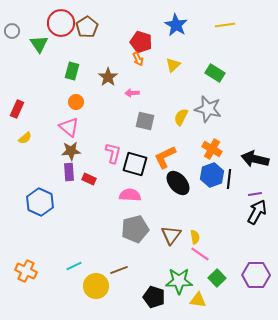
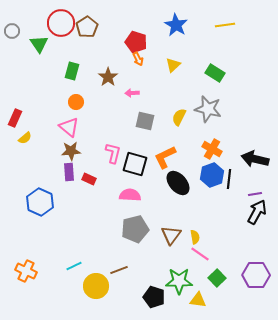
red pentagon at (141, 42): moved 5 px left
red rectangle at (17, 109): moved 2 px left, 9 px down
yellow semicircle at (181, 117): moved 2 px left
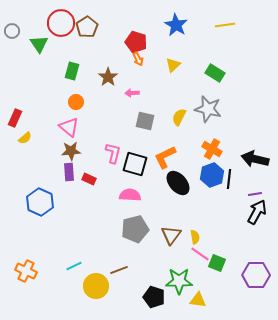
green square at (217, 278): moved 15 px up; rotated 24 degrees counterclockwise
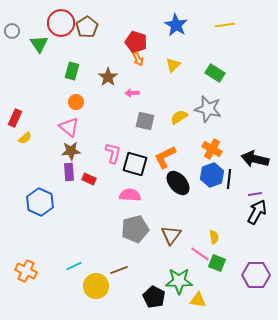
yellow semicircle at (179, 117): rotated 30 degrees clockwise
yellow semicircle at (195, 237): moved 19 px right
black pentagon at (154, 297): rotated 10 degrees clockwise
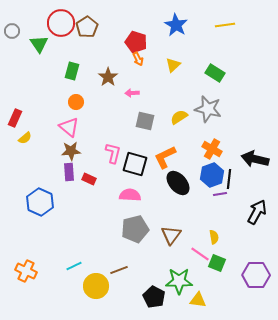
purple line at (255, 194): moved 35 px left
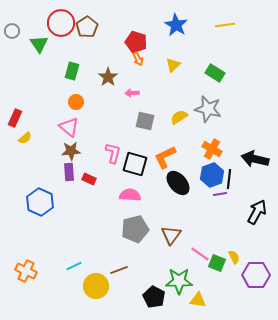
yellow semicircle at (214, 237): moved 20 px right, 20 px down; rotated 16 degrees counterclockwise
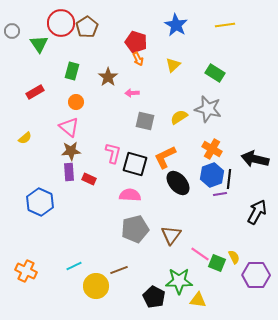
red rectangle at (15, 118): moved 20 px right, 26 px up; rotated 36 degrees clockwise
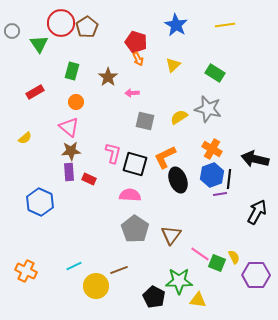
black ellipse at (178, 183): moved 3 px up; rotated 20 degrees clockwise
gray pentagon at (135, 229): rotated 24 degrees counterclockwise
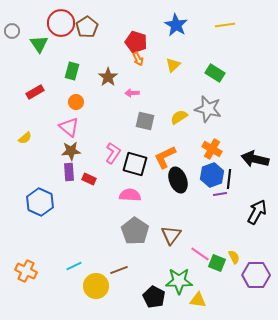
pink L-shape at (113, 153): rotated 20 degrees clockwise
gray pentagon at (135, 229): moved 2 px down
